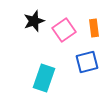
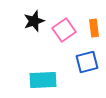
cyan rectangle: moved 1 px left, 2 px down; rotated 68 degrees clockwise
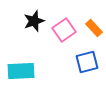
orange rectangle: rotated 36 degrees counterclockwise
cyan rectangle: moved 22 px left, 9 px up
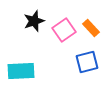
orange rectangle: moved 3 px left
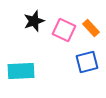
pink square: rotated 30 degrees counterclockwise
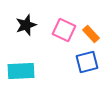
black star: moved 8 px left, 4 px down
orange rectangle: moved 6 px down
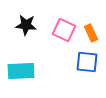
black star: rotated 25 degrees clockwise
orange rectangle: moved 1 px up; rotated 18 degrees clockwise
blue square: rotated 20 degrees clockwise
